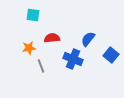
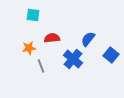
blue cross: rotated 18 degrees clockwise
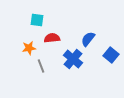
cyan square: moved 4 px right, 5 px down
